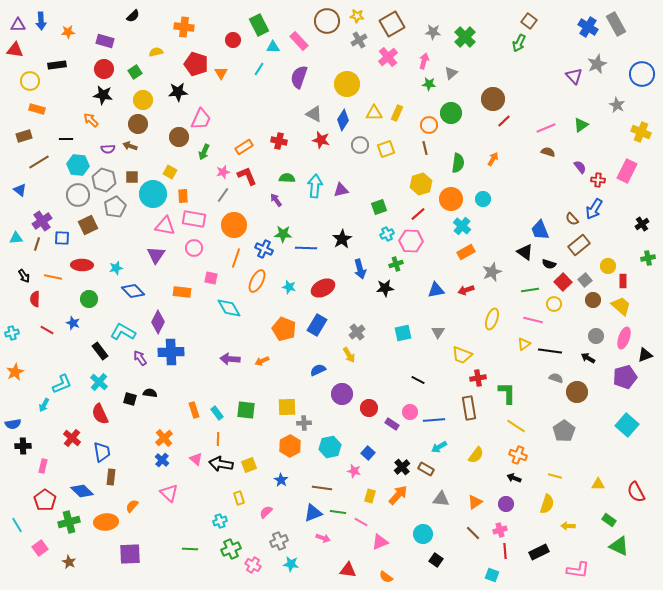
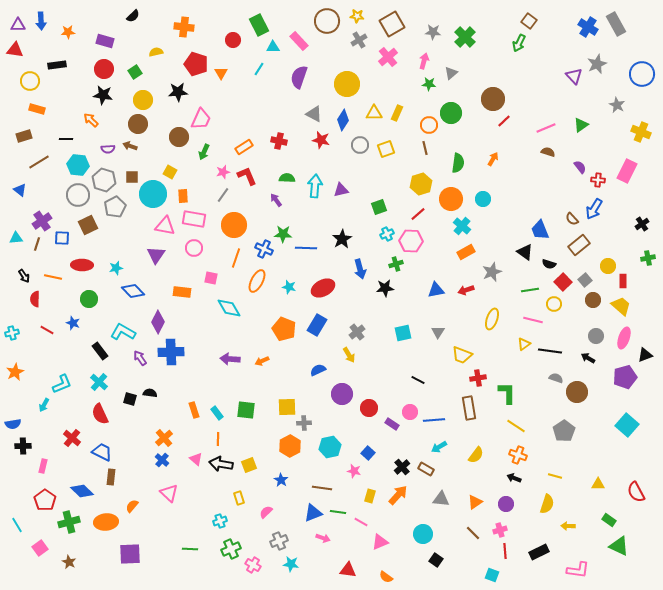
blue trapezoid at (102, 452): rotated 55 degrees counterclockwise
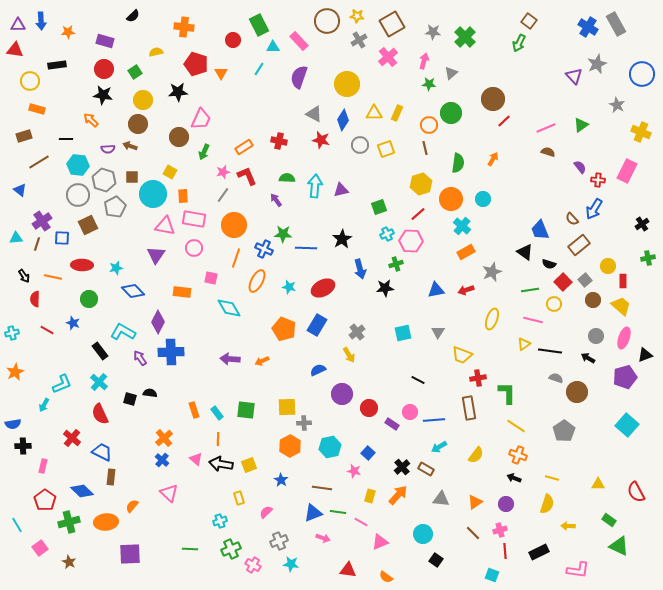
yellow line at (555, 476): moved 3 px left, 2 px down
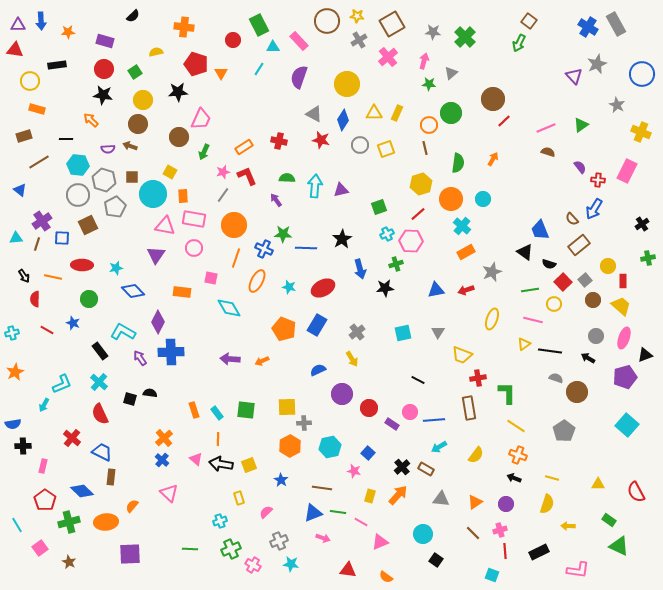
yellow arrow at (349, 355): moved 3 px right, 4 px down
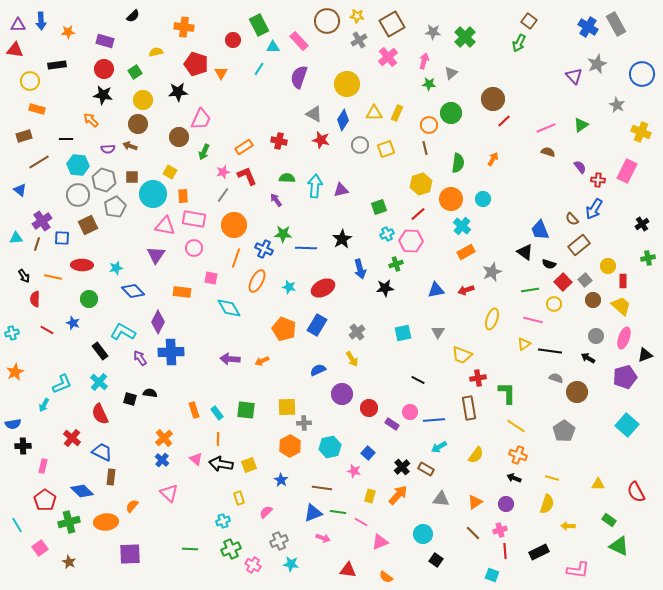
cyan cross at (220, 521): moved 3 px right
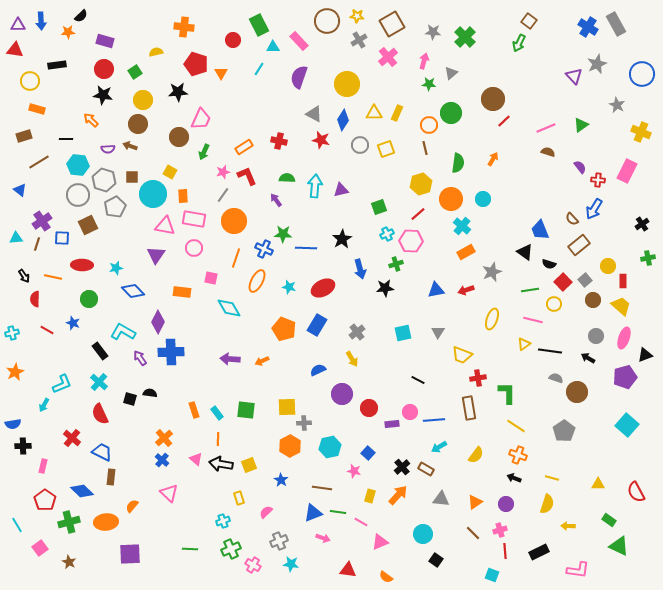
black semicircle at (133, 16): moved 52 px left
orange circle at (234, 225): moved 4 px up
purple rectangle at (392, 424): rotated 40 degrees counterclockwise
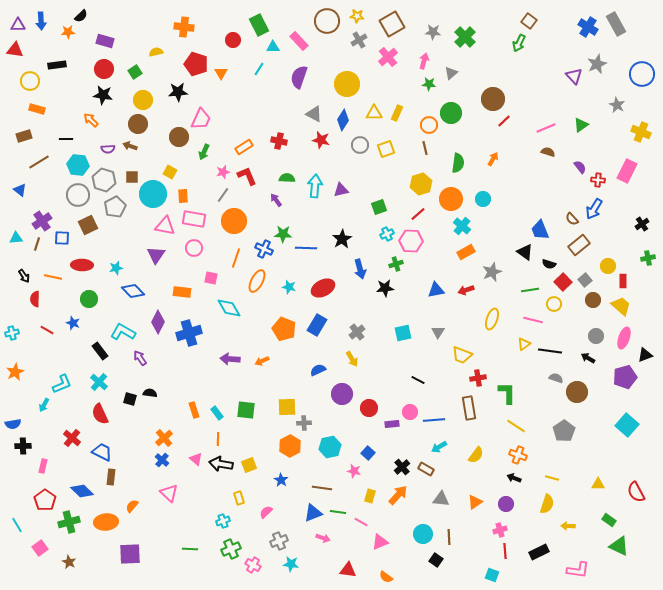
blue cross at (171, 352): moved 18 px right, 19 px up; rotated 15 degrees counterclockwise
brown line at (473, 533): moved 24 px left, 4 px down; rotated 42 degrees clockwise
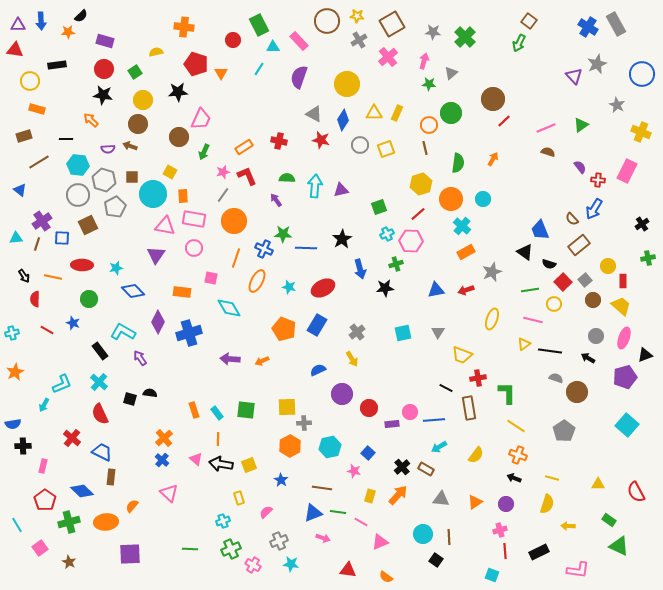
black line at (418, 380): moved 28 px right, 8 px down
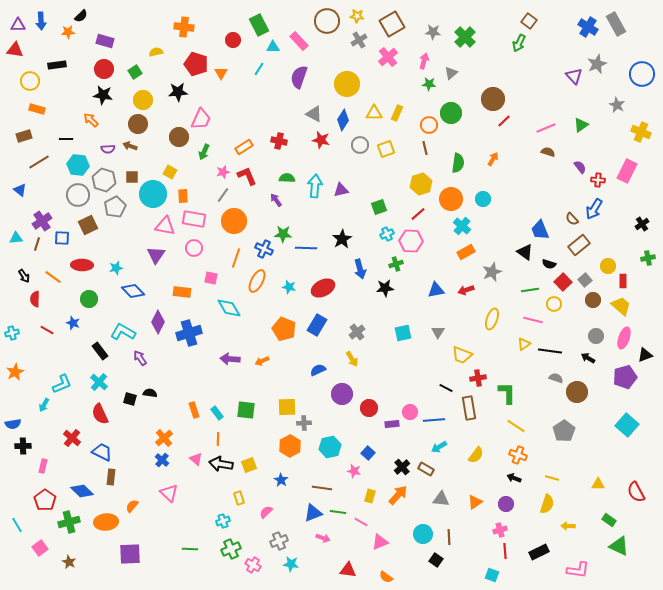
orange line at (53, 277): rotated 24 degrees clockwise
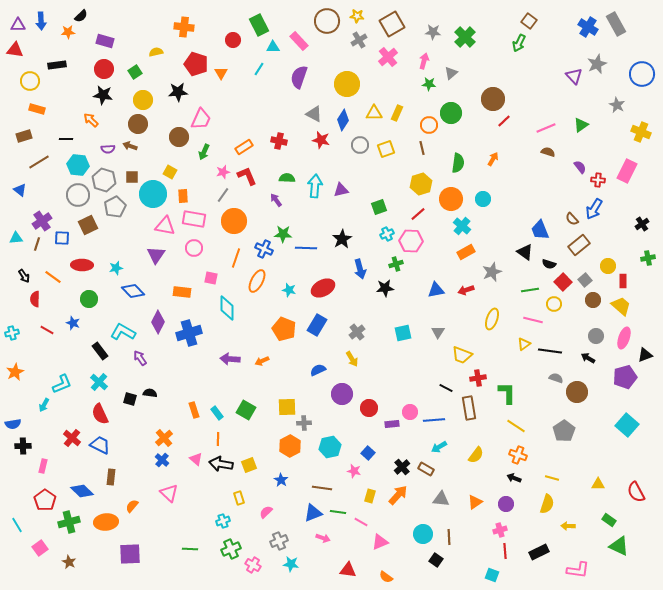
brown line at (425, 148): moved 3 px left
cyan star at (289, 287): moved 3 px down
cyan diamond at (229, 308): moved 2 px left; rotated 30 degrees clockwise
green square at (246, 410): rotated 24 degrees clockwise
blue trapezoid at (102, 452): moved 2 px left, 7 px up
